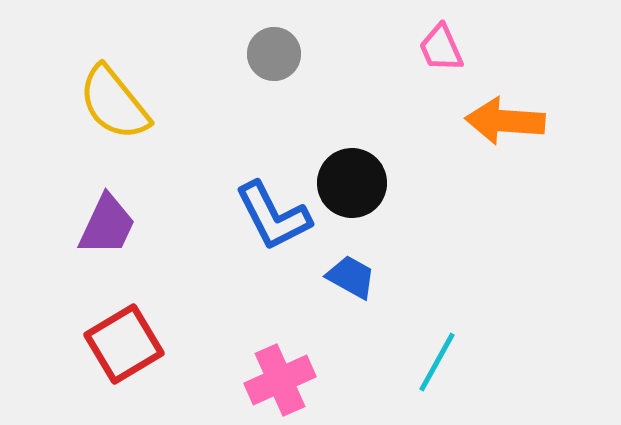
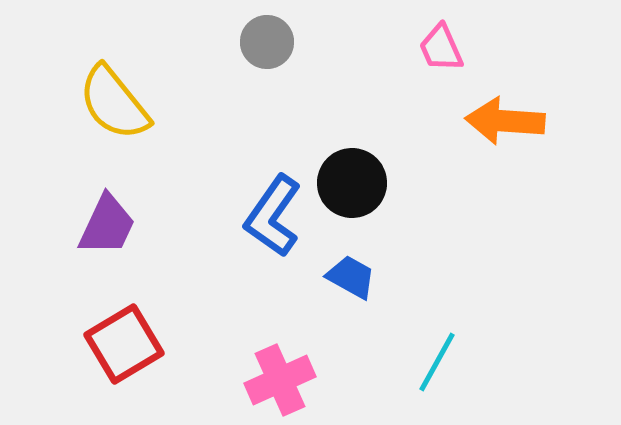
gray circle: moved 7 px left, 12 px up
blue L-shape: rotated 62 degrees clockwise
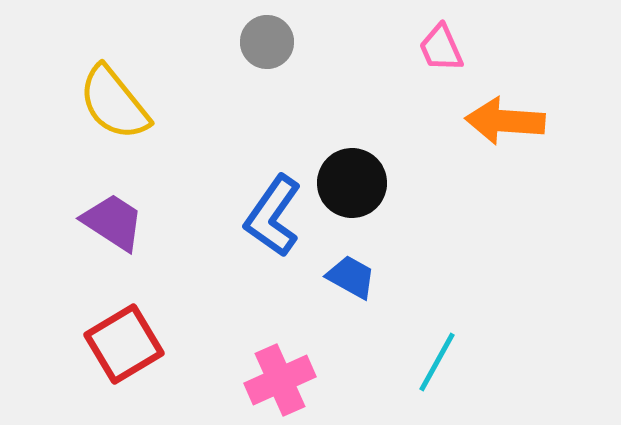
purple trapezoid: moved 6 px right, 3 px up; rotated 82 degrees counterclockwise
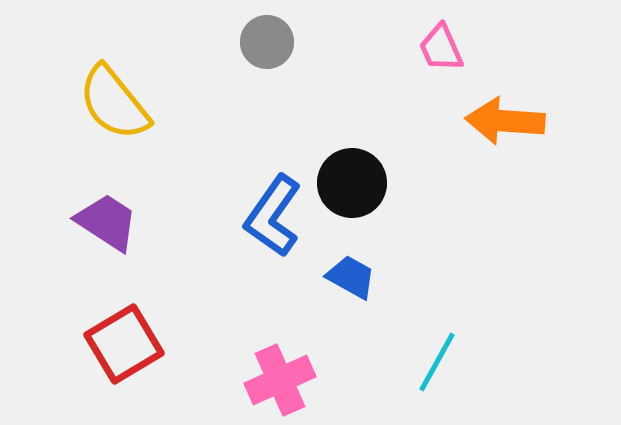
purple trapezoid: moved 6 px left
